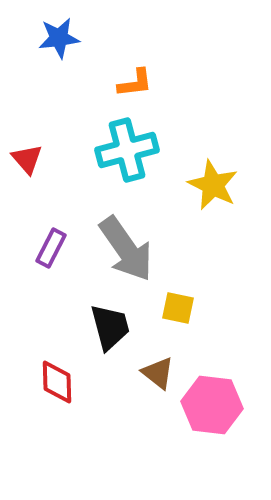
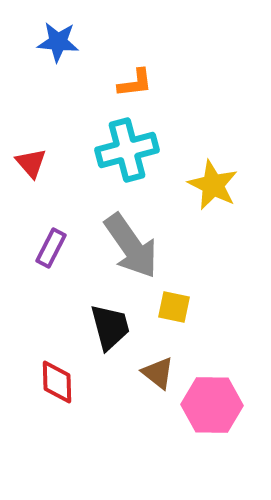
blue star: moved 1 px left, 4 px down; rotated 12 degrees clockwise
red triangle: moved 4 px right, 4 px down
gray arrow: moved 5 px right, 3 px up
yellow square: moved 4 px left, 1 px up
pink hexagon: rotated 6 degrees counterclockwise
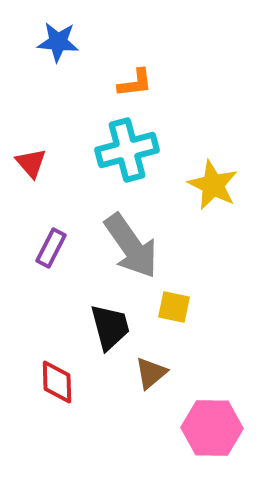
brown triangle: moved 7 px left; rotated 42 degrees clockwise
pink hexagon: moved 23 px down
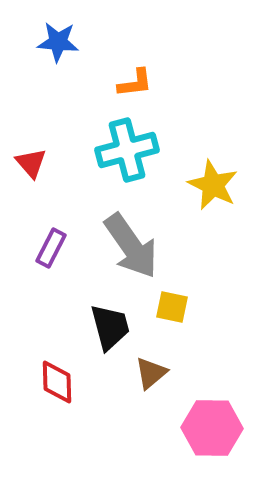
yellow square: moved 2 px left
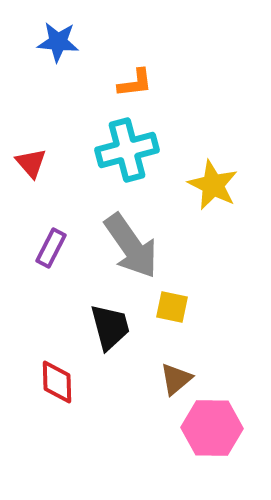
brown triangle: moved 25 px right, 6 px down
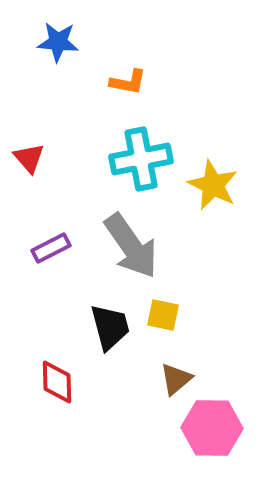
orange L-shape: moved 7 px left, 1 px up; rotated 18 degrees clockwise
cyan cross: moved 14 px right, 9 px down; rotated 4 degrees clockwise
red triangle: moved 2 px left, 5 px up
purple rectangle: rotated 36 degrees clockwise
yellow square: moved 9 px left, 8 px down
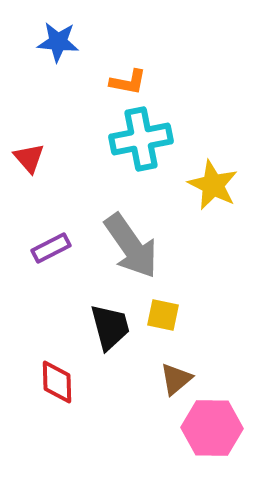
cyan cross: moved 20 px up
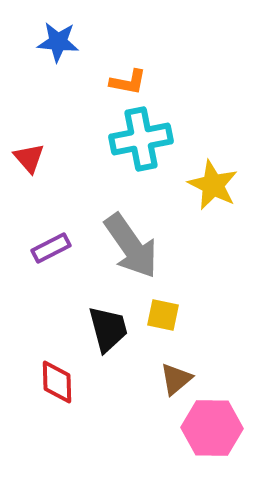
black trapezoid: moved 2 px left, 2 px down
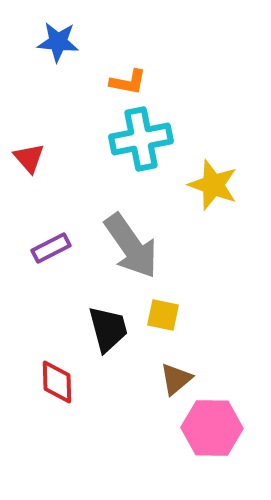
yellow star: rotated 6 degrees counterclockwise
